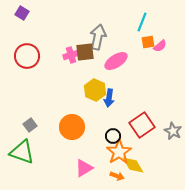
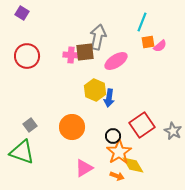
pink cross: rotated 21 degrees clockwise
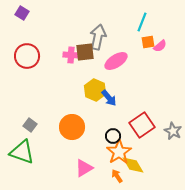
blue arrow: rotated 48 degrees counterclockwise
gray square: rotated 16 degrees counterclockwise
orange arrow: rotated 144 degrees counterclockwise
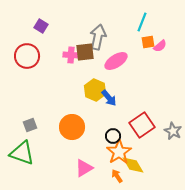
purple square: moved 19 px right, 13 px down
gray square: rotated 32 degrees clockwise
green triangle: moved 1 px down
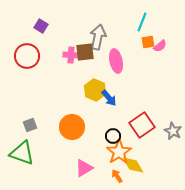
pink ellipse: rotated 70 degrees counterclockwise
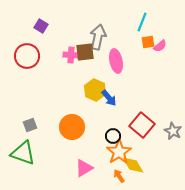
red square: rotated 15 degrees counterclockwise
green triangle: moved 1 px right
orange arrow: moved 2 px right
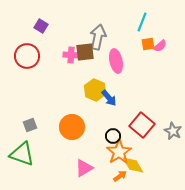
orange square: moved 2 px down
green triangle: moved 1 px left, 1 px down
orange arrow: moved 1 px right; rotated 88 degrees clockwise
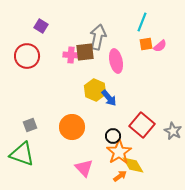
orange square: moved 2 px left
pink triangle: rotated 42 degrees counterclockwise
